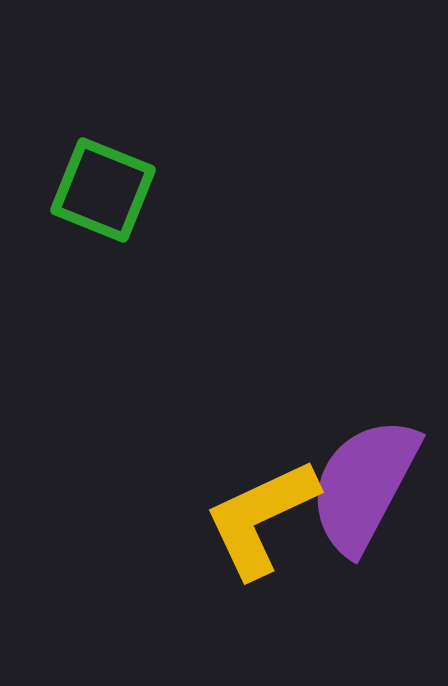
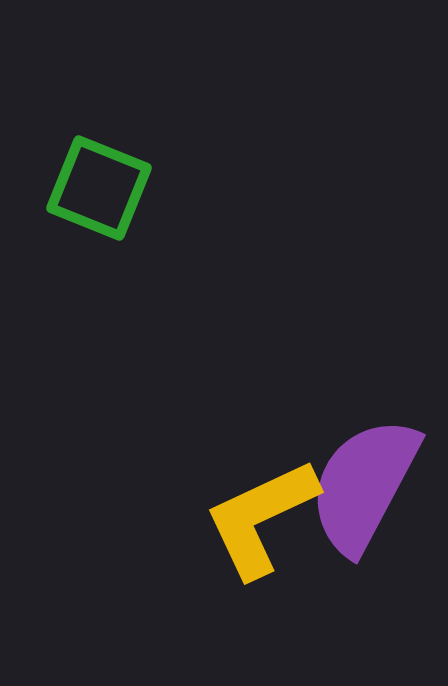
green square: moved 4 px left, 2 px up
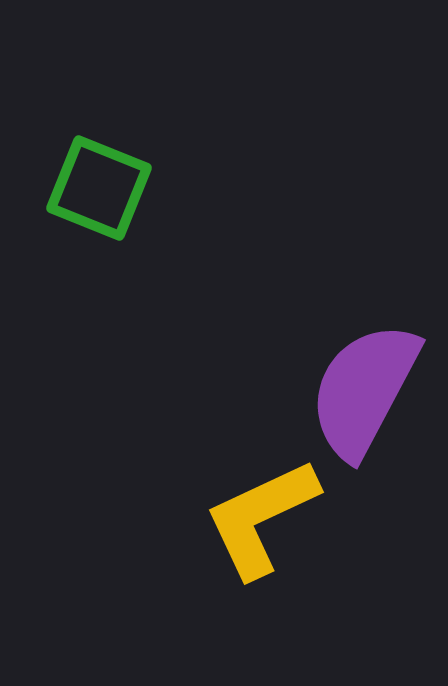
purple semicircle: moved 95 px up
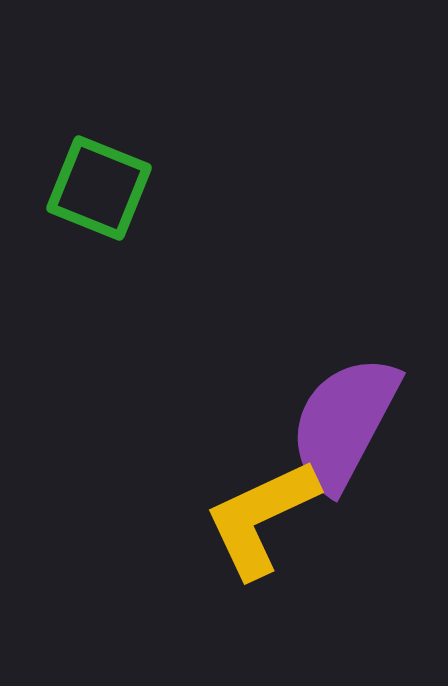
purple semicircle: moved 20 px left, 33 px down
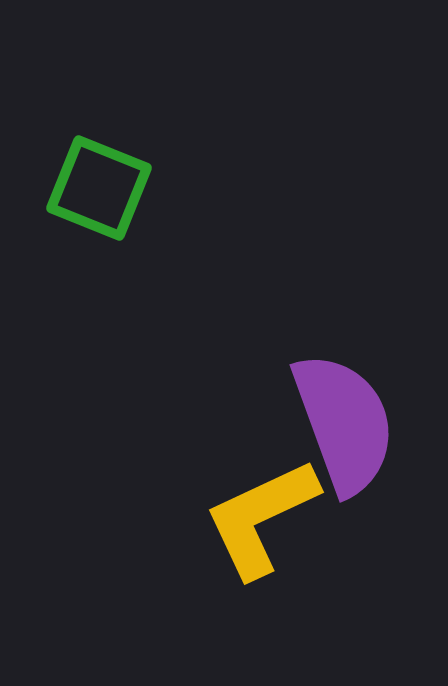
purple semicircle: rotated 132 degrees clockwise
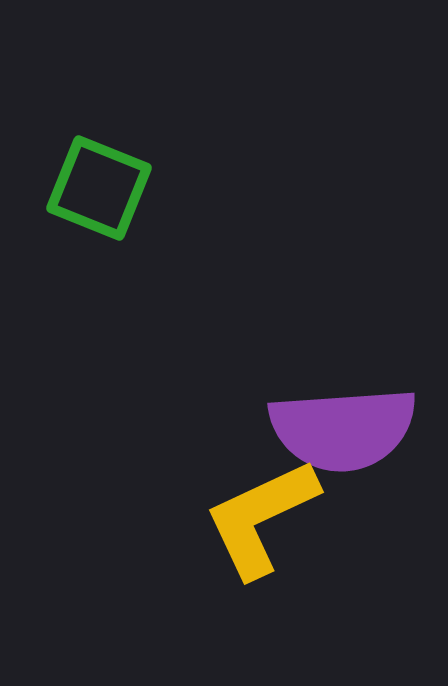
purple semicircle: moved 1 px left, 6 px down; rotated 106 degrees clockwise
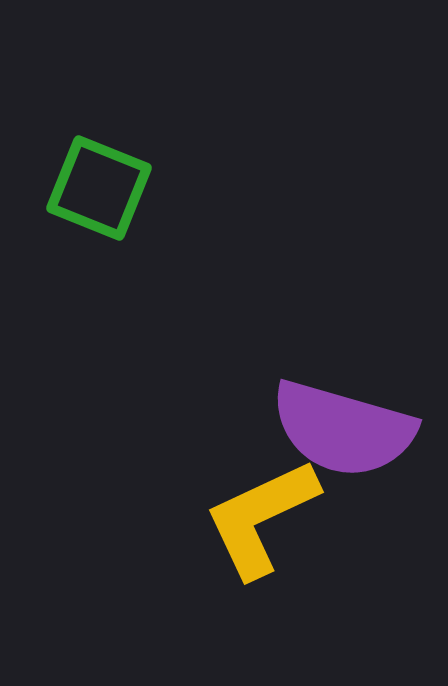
purple semicircle: rotated 20 degrees clockwise
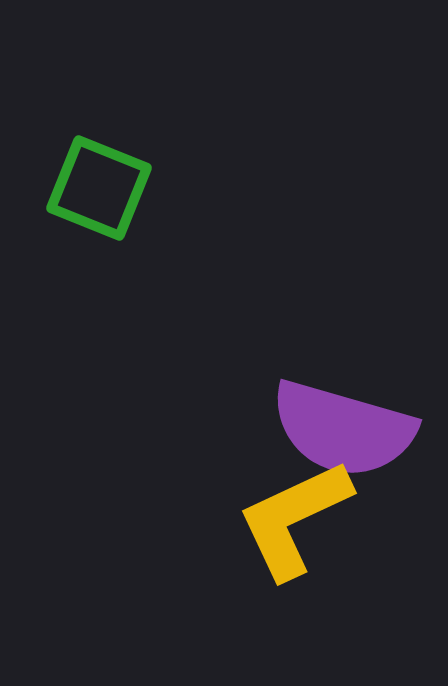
yellow L-shape: moved 33 px right, 1 px down
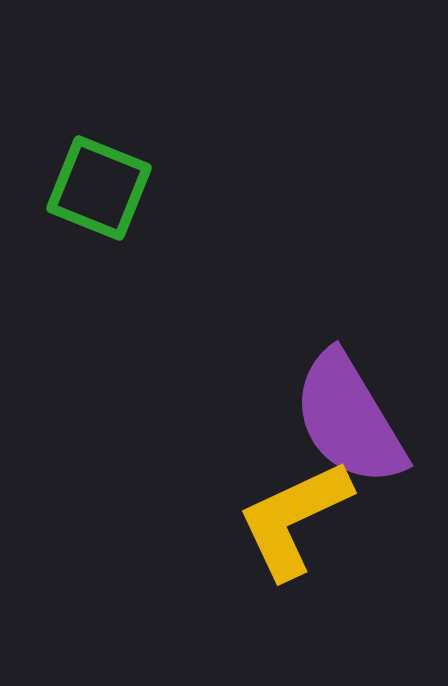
purple semicircle: moved 6 px right, 10 px up; rotated 43 degrees clockwise
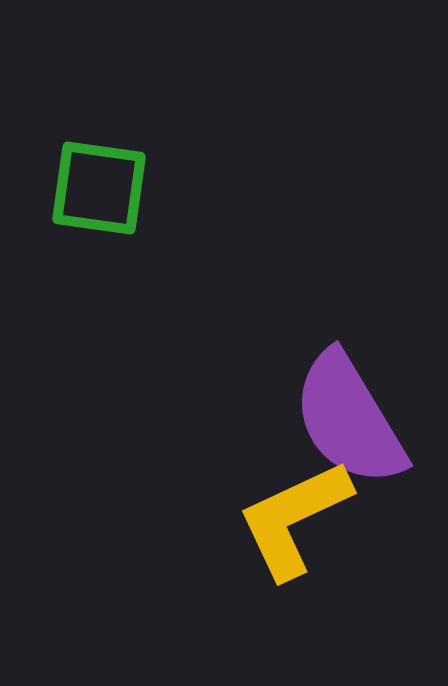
green square: rotated 14 degrees counterclockwise
